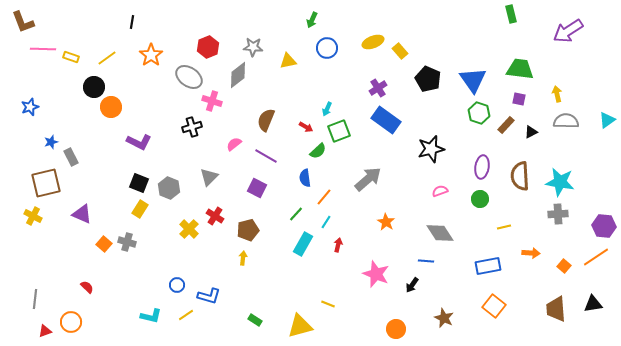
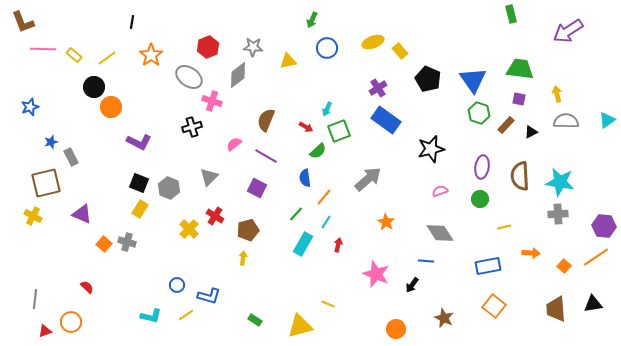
yellow rectangle at (71, 57): moved 3 px right, 2 px up; rotated 21 degrees clockwise
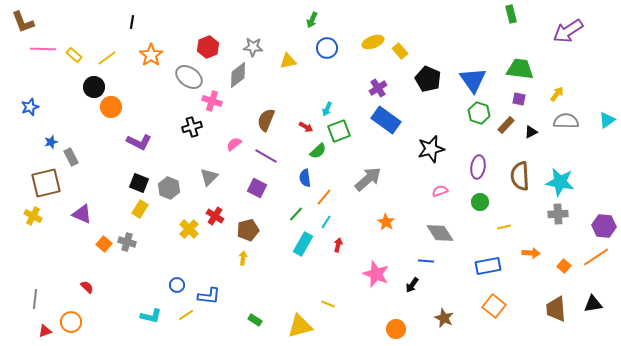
yellow arrow at (557, 94): rotated 49 degrees clockwise
purple ellipse at (482, 167): moved 4 px left
green circle at (480, 199): moved 3 px down
blue L-shape at (209, 296): rotated 10 degrees counterclockwise
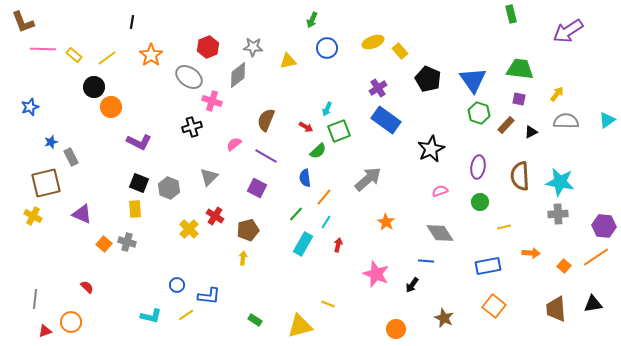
black star at (431, 149): rotated 12 degrees counterclockwise
yellow rectangle at (140, 209): moved 5 px left; rotated 36 degrees counterclockwise
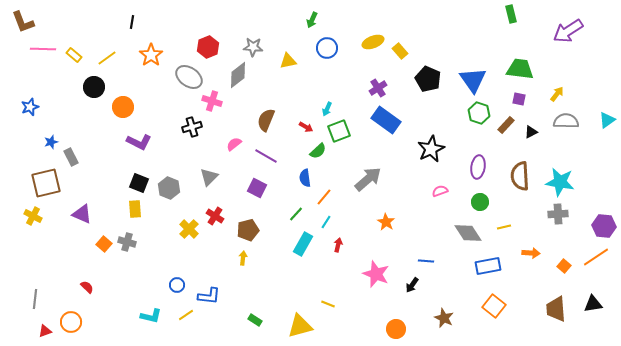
orange circle at (111, 107): moved 12 px right
gray diamond at (440, 233): moved 28 px right
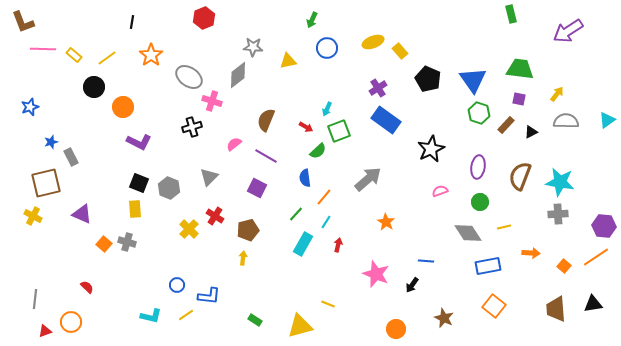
red hexagon at (208, 47): moved 4 px left, 29 px up
brown semicircle at (520, 176): rotated 24 degrees clockwise
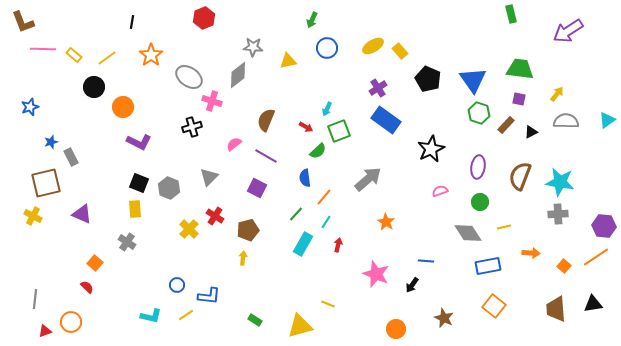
yellow ellipse at (373, 42): moved 4 px down; rotated 10 degrees counterclockwise
gray cross at (127, 242): rotated 18 degrees clockwise
orange square at (104, 244): moved 9 px left, 19 px down
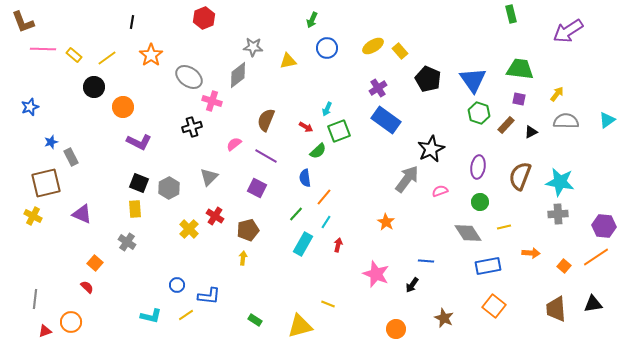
gray arrow at (368, 179): moved 39 px right; rotated 12 degrees counterclockwise
gray hexagon at (169, 188): rotated 10 degrees clockwise
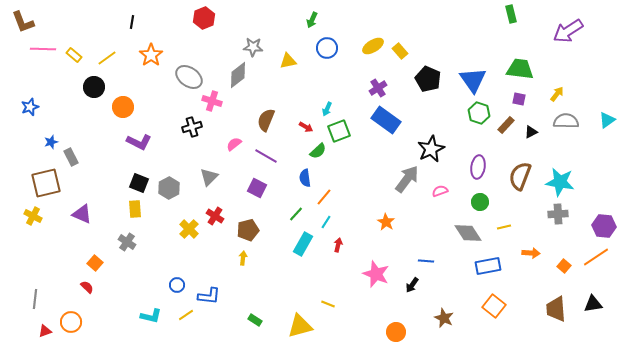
orange circle at (396, 329): moved 3 px down
